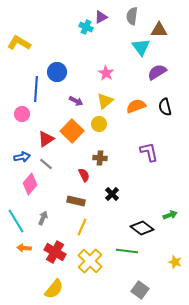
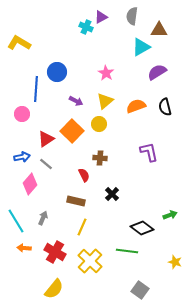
cyan triangle: rotated 36 degrees clockwise
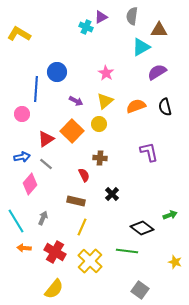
yellow L-shape: moved 9 px up
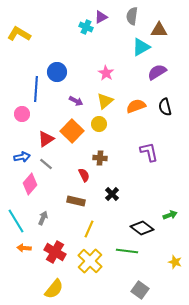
yellow line: moved 7 px right, 2 px down
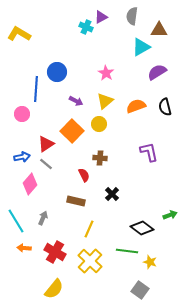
red triangle: moved 5 px down
yellow star: moved 25 px left
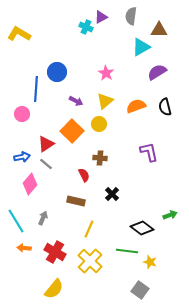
gray semicircle: moved 1 px left
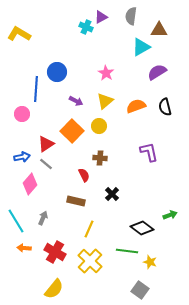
yellow circle: moved 2 px down
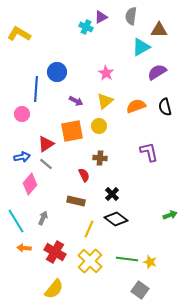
orange square: rotated 35 degrees clockwise
black diamond: moved 26 px left, 9 px up
green line: moved 8 px down
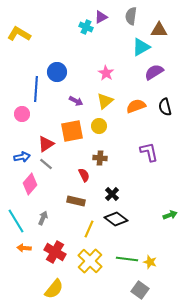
purple semicircle: moved 3 px left
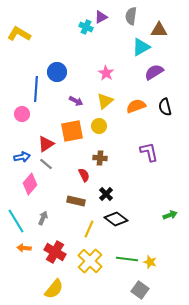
black cross: moved 6 px left
